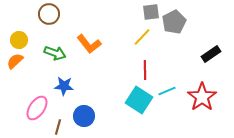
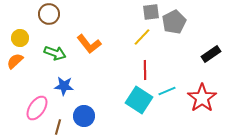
yellow circle: moved 1 px right, 2 px up
red star: moved 1 px down
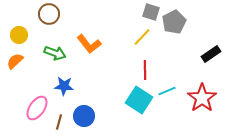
gray square: rotated 24 degrees clockwise
yellow circle: moved 1 px left, 3 px up
brown line: moved 1 px right, 5 px up
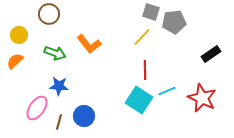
gray pentagon: rotated 20 degrees clockwise
blue star: moved 5 px left
red star: rotated 12 degrees counterclockwise
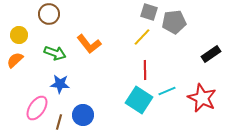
gray square: moved 2 px left
orange semicircle: moved 1 px up
blue star: moved 1 px right, 2 px up
blue circle: moved 1 px left, 1 px up
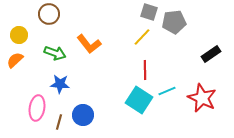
pink ellipse: rotated 25 degrees counterclockwise
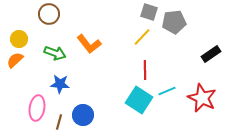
yellow circle: moved 4 px down
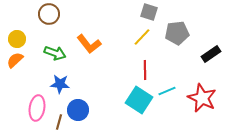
gray pentagon: moved 3 px right, 11 px down
yellow circle: moved 2 px left
blue circle: moved 5 px left, 5 px up
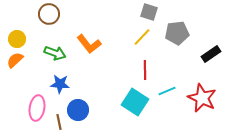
cyan square: moved 4 px left, 2 px down
brown line: rotated 28 degrees counterclockwise
